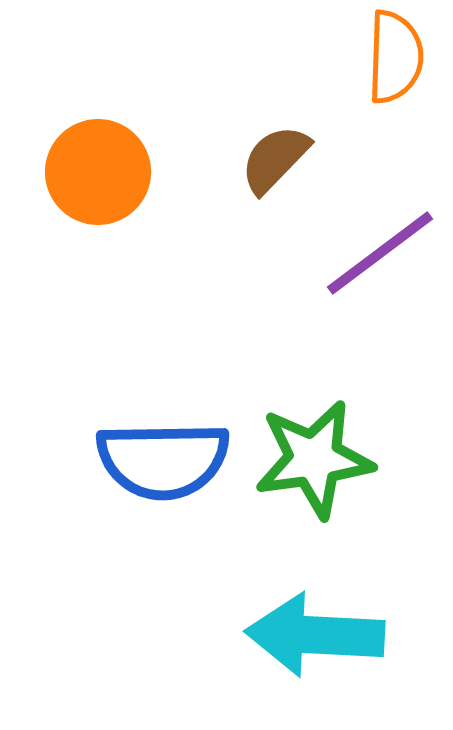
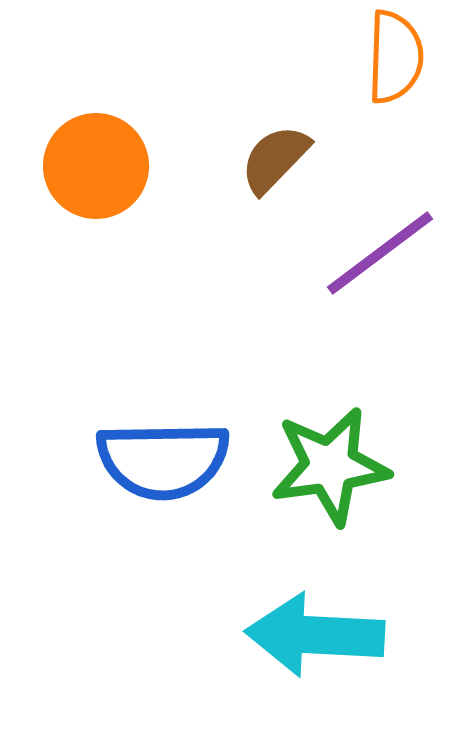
orange circle: moved 2 px left, 6 px up
green star: moved 16 px right, 7 px down
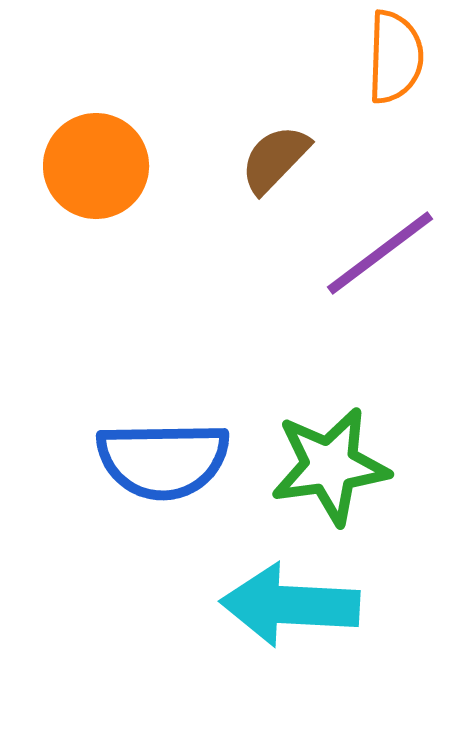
cyan arrow: moved 25 px left, 30 px up
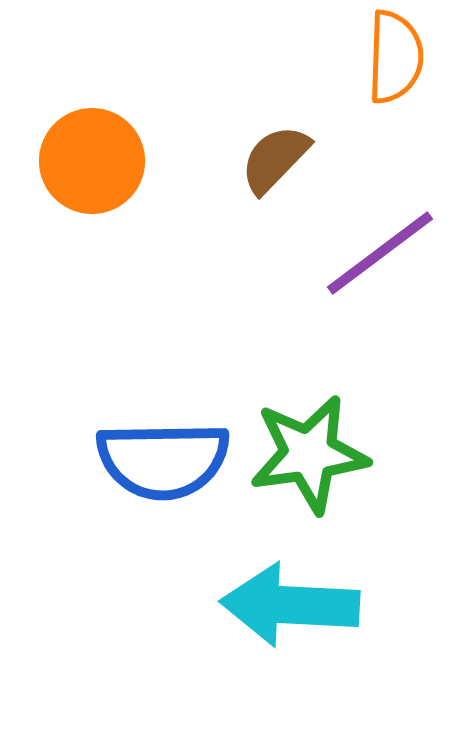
orange circle: moved 4 px left, 5 px up
green star: moved 21 px left, 12 px up
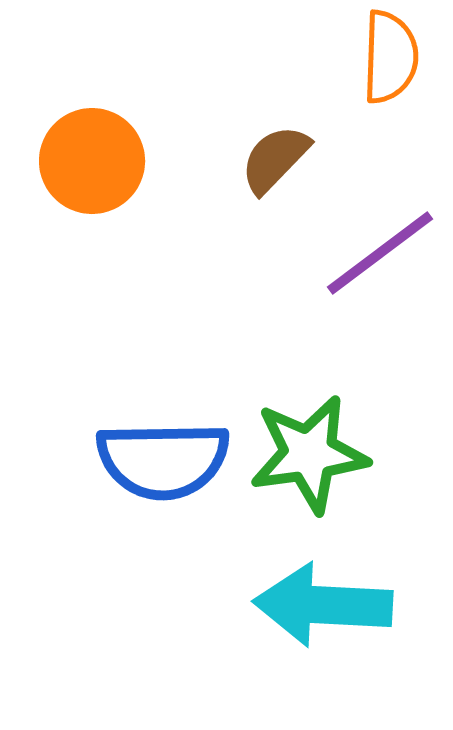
orange semicircle: moved 5 px left
cyan arrow: moved 33 px right
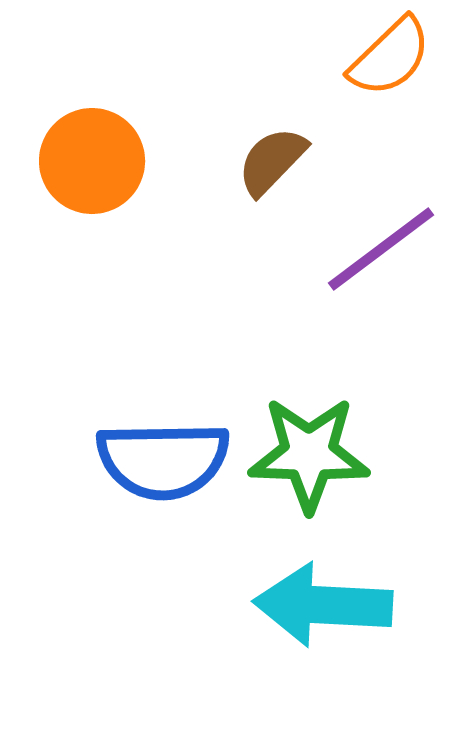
orange semicircle: rotated 44 degrees clockwise
brown semicircle: moved 3 px left, 2 px down
purple line: moved 1 px right, 4 px up
green star: rotated 10 degrees clockwise
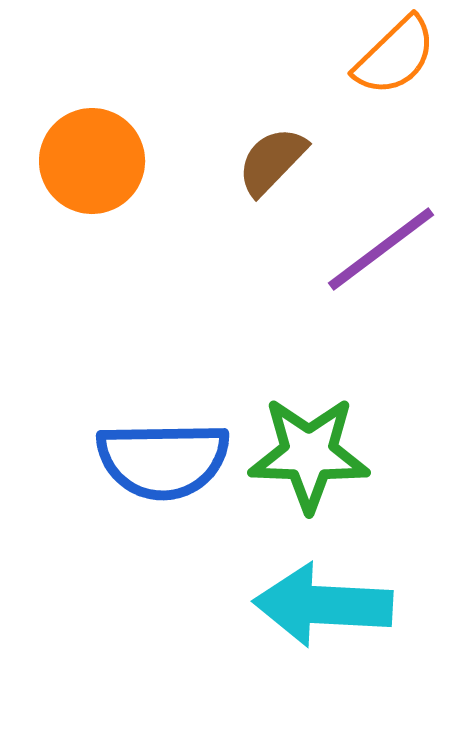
orange semicircle: moved 5 px right, 1 px up
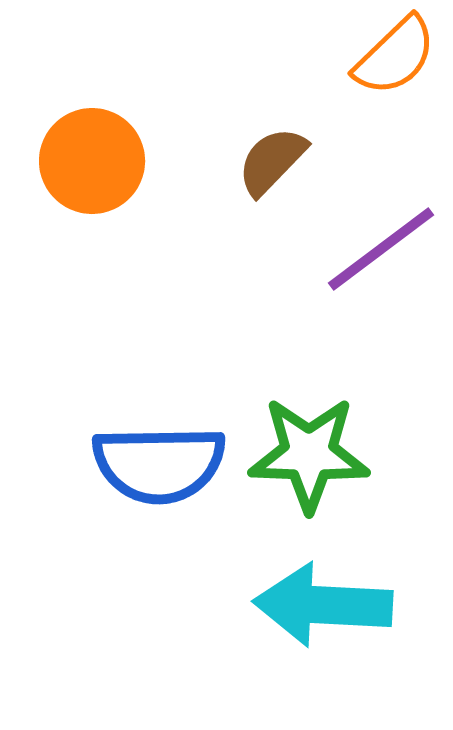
blue semicircle: moved 4 px left, 4 px down
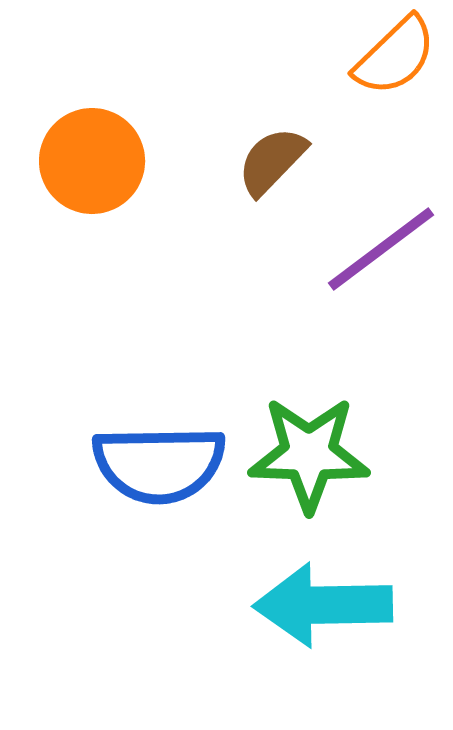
cyan arrow: rotated 4 degrees counterclockwise
